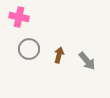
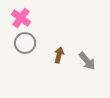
pink cross: moved 2 px right, 1 px down; rotated 24 degrees clockwise
gray circle: moved 4 px left, 6 px up
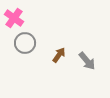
pink cross: moved 7 px left
brown arrow: rotated 21 degrees clockwise
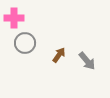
pink cross: rotated 36 degrees counterclockwise
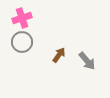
pink cross: moved 8 px right; rotated 18 degrees counterclockwise
gray circle: moved 3 px left, 1 px up
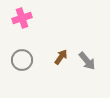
gray circle: moved 18 px down
brown arrow: moved 2 px right, 2 px down
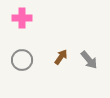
pink cross: rotated 18 degrees clockwise
gray arrow: moved 2 px right, 1 px up
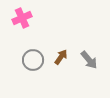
pink cross: rotated 24 degrees counterclockwise
gray circle: moved 11 px right
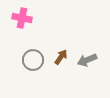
pink cross: rotated 36 degrees clockwise
gray arrow: moved 2 px left; rotated 108 degrees clockwise
